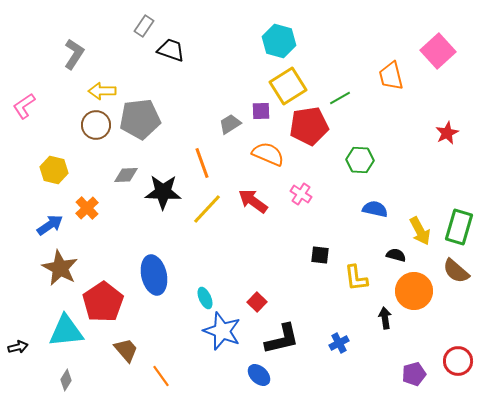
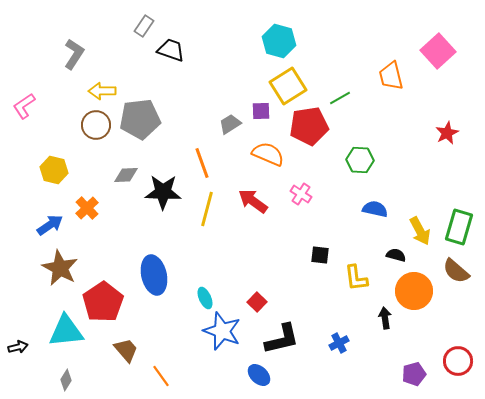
yellow line at (207, 209): rotated 28 degrees counterclockwise
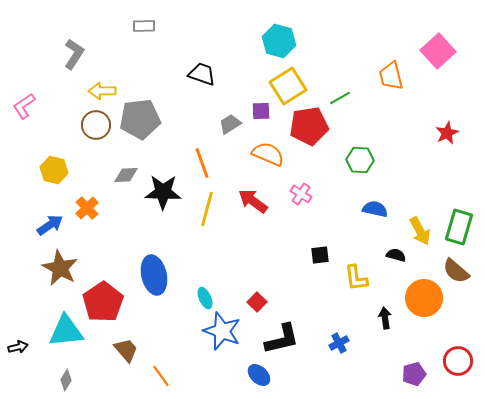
gray rectangle at (144, 26): rotated 55 degrees clockwise
black trapezoid at (171, 50): moved 31 px right, 24 px down
black square at (320, 255): rotated 12 degrees counterclockwise
orange circle at (414, 291): moved 10 px right, 7 px down
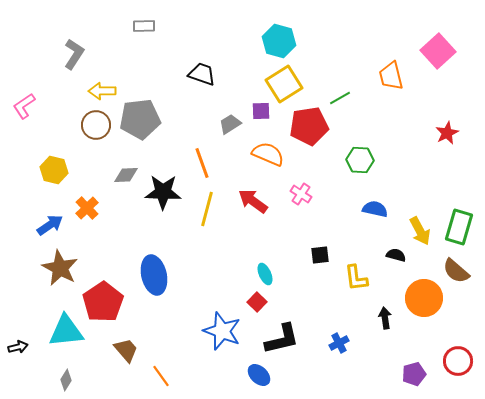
yellow square at (288, 86): moved 4 px left, 2 px up
cyan ellipse at (205, 298): moved 60 px right, 24 px up
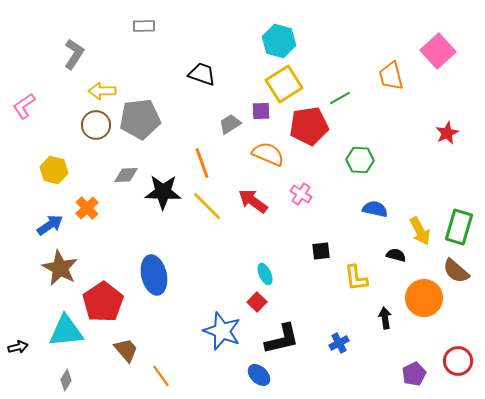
yellow line at (207, 209): moved 3 px up; rotated 60 degrees counterclockwise
black square at (320, 255): moved 1 px right, 4 px up
purple pentagon at (414, 374): rotated 10 degrees counterclockwise
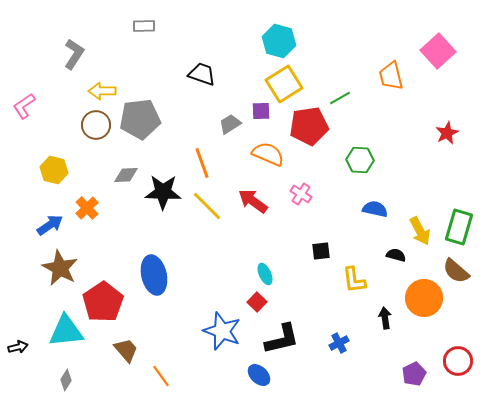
yellow L-shape at (356, 278): moved 2 px left, 2 px down
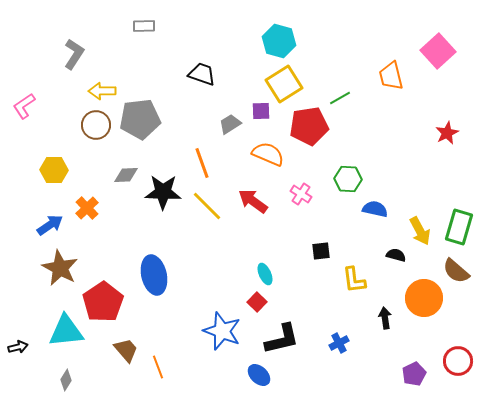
green hexagon at (360, 160): moved 12 px left, 19 px down
yellow hexagon at (54, 170): rotated 12 degrees counterclockwise
orange line at (161, 376): moved 3 px left, 9 px up; rotated 15 degrees clockwise
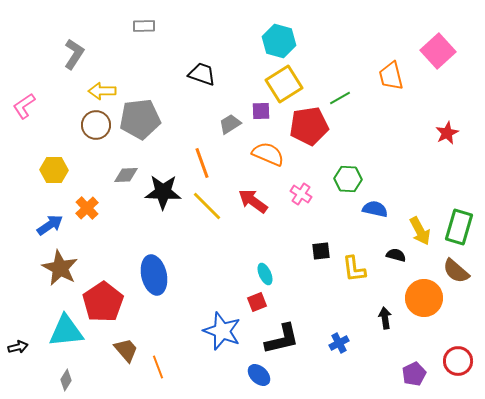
yellow L-shape at (354, 280): moved 11 px up
red square at (257, 302): rotated 24 degrees clockwise
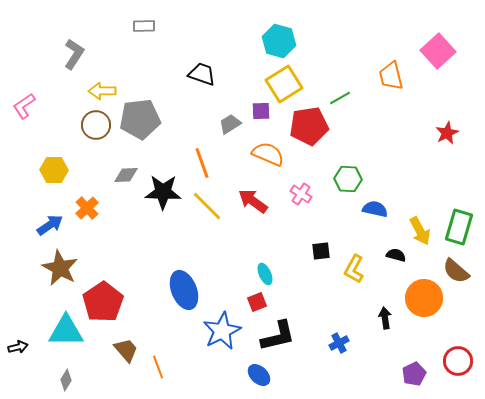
yellow L-shape at (354, 269): rotated 36 degrees clockwise
blue ellipse at (154, 275): moved 30 px right, 15 px down; rotated 9 degrees counterclockwise
cyan triangle at (66, 331): rotated 6 degrees clockwise
blue star at (222, 331): rotated 24 degrees clockwise
black L-shape at (282, 339): moved 4 px left, 3 px up
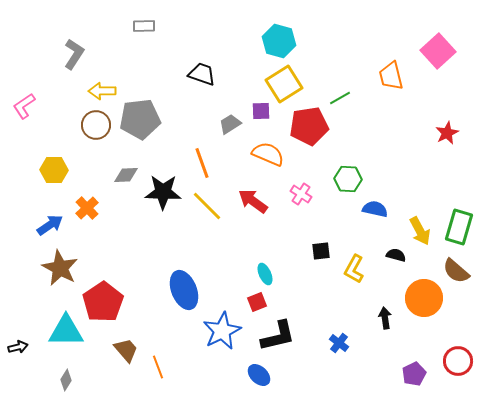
blue cross at (339, 343): rotated 24 degrees counterclockwise
